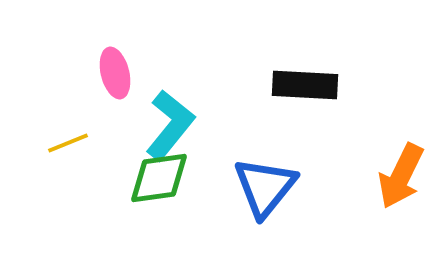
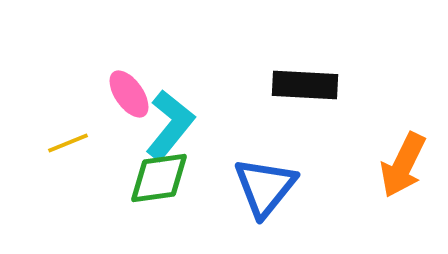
pink ellipse: moved 14 px right, 21 px down; rotated 21 degrees counterclockwise
orange arrow: moved 2 px right, 11 px up
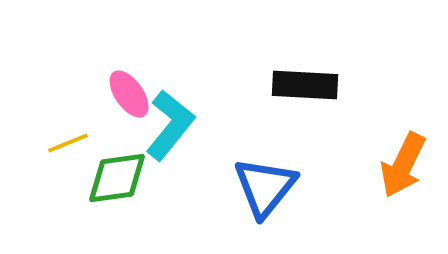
green diamond: moved 42 px left
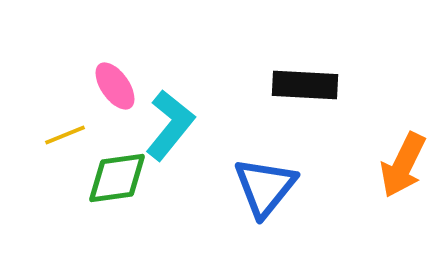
pink ellipse: moved 14 px left, 8 px up
yellow line: moved 3 px left, 8 px up
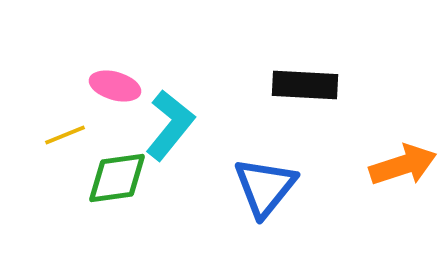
pink ellipse: rotated 39 degrees counterclockwise
orange arrow: rotated 134 degrees counterclockwise
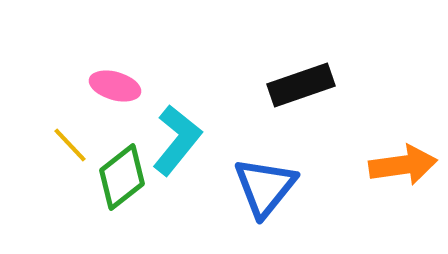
black rectangle: moved 4 px left; rotated 22 degrees counterclockwise
cyan L-shape: moved 7 px right, 15 px down
yellow line: moved 5 px right, 10 px down; rotated 69 degrees clockwise
orange arrow: rotated 10 degrees clockwise
green diamond: moved 5 px right, 1 px up; rotated 30 degrees counterclockwise
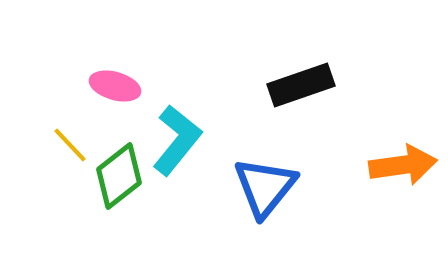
green diamond: moved 3 px left, 1 px up
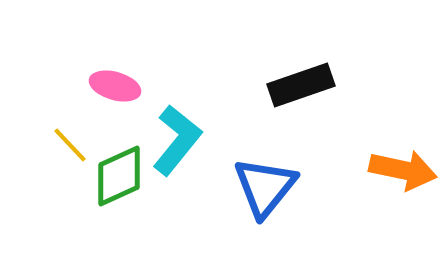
orange arrow: moved 5 px down; rotated 20 degrees clockwise
green diamond: rotated 14 degrees clockwise
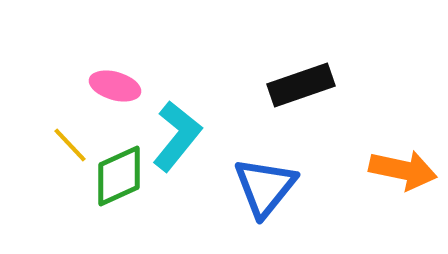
cyan L-shape: moved 4 px up
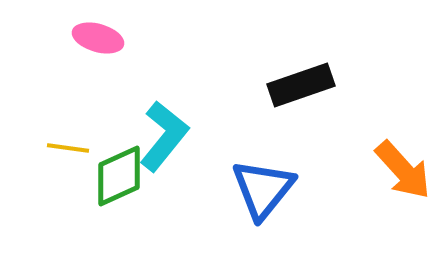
pink ellipse: moved 17 px left, 48 px up
cyan L-shape: moved 13 px left
yellow line: moved 2 px left, 3 px down; rotated 39 degrees counterclockwise
orange arrow: rotated 36 degrees clockwise
blue triangle: moved 2 px left, 2 px down
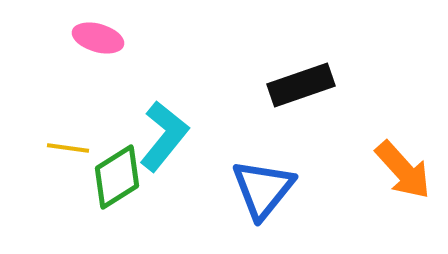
green diamond: moved 2 px left, 1 px down; rotated 8 degrees counterclockwise
